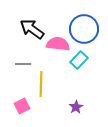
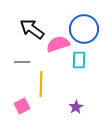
pink semicircle: rotated 25 degrees counterclockwise
cyan rectangle: rotated 42 degrees counterclockwise
gray line: moved 1 px left, 2 px up
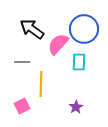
pink semicircle: rotated 30 degrees counterclockwise
cyan rectangle: moved 2 px down
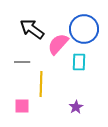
pink square: rotated 28 degrees clockwise
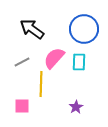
pink semicircle: moved 4 px left, 14 px down
gray line: rotated 28 degrees counterclockwise
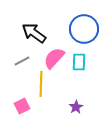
black arrow: moved 2 px right, 4 px down
gray line: moved 1 px up
pink square: rotated 28 degrees counterclockwise
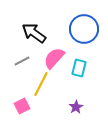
cyan rectangle: moved 6 px down; rotated 12 degrees clockwise
yellow line: rotated 25 degrees clockwise
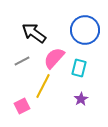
blue circle: moved 1 px right, 1 px down
yellow line: moved 2 px right, 2 px down
purple star: moved 5 px right, 8 px up
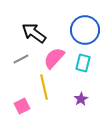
gray line: moved 1 px left, 2 px up
cyan rectangle: moved 4 px right, 5 px up
yellow line: moved 1 px right, 1 px down; rotated 40 degrees counterclockwise
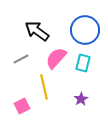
black arrow: moved 3 px right, 2 px up
pink semicircle: moved 2 px right
